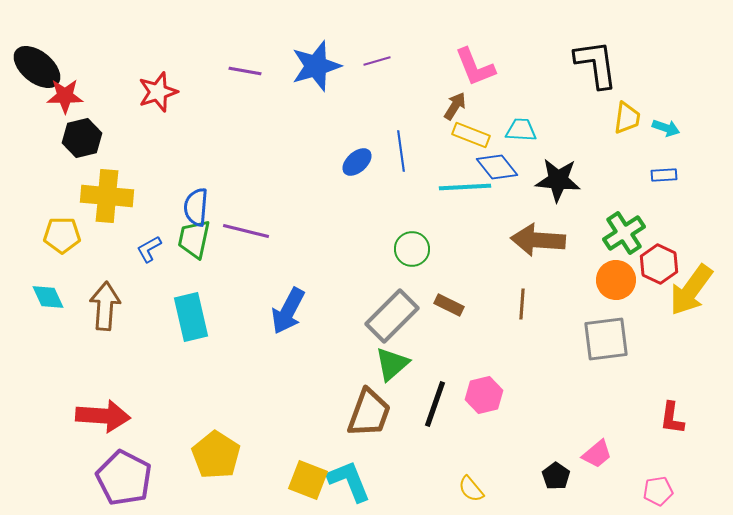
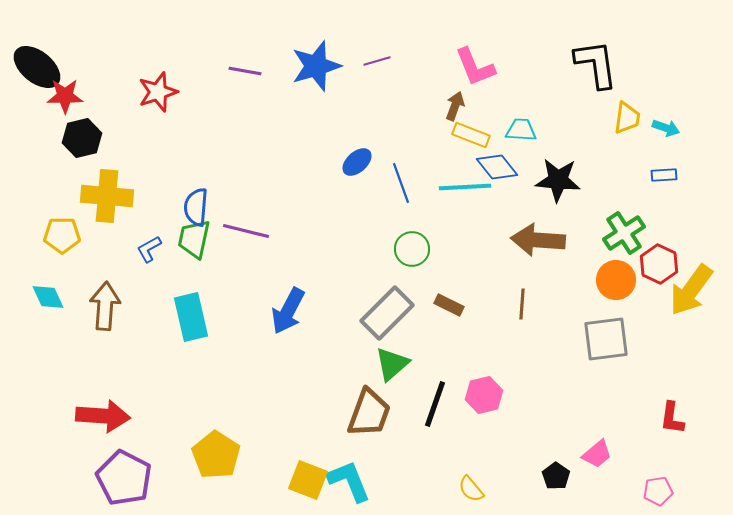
brown arrow at (455, 106): rotated 12 degrees counterclockwise
blue line at (401, 151): moved 32 px down; rotated 12 degrees counterclockwise
gray rectangle at (392, 316): moved 5 px left, 3 px up
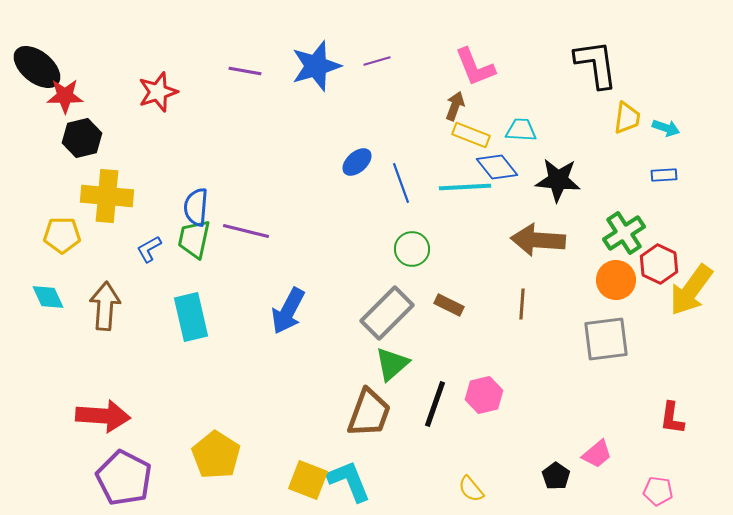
pink pentagon at (658, 491): rotated 16 degrees clockwise
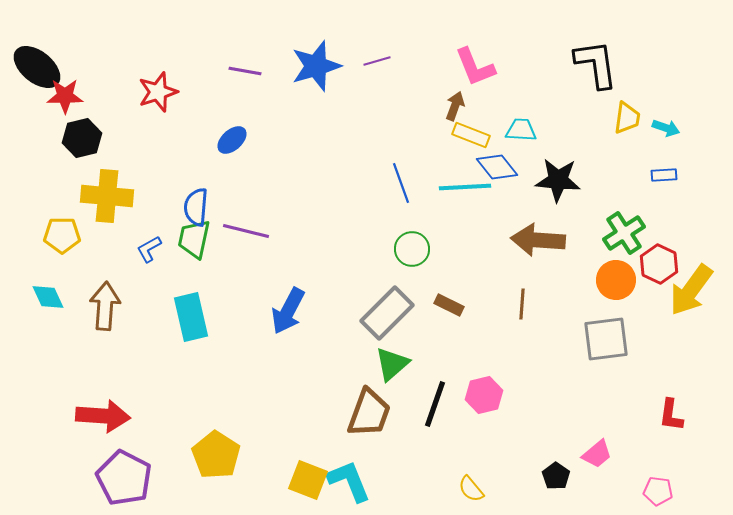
blue ellipse at (357, 162): moved 125 px left, 22 px up
red L-shape at (672, 418): moved 1 px left, 3 px up
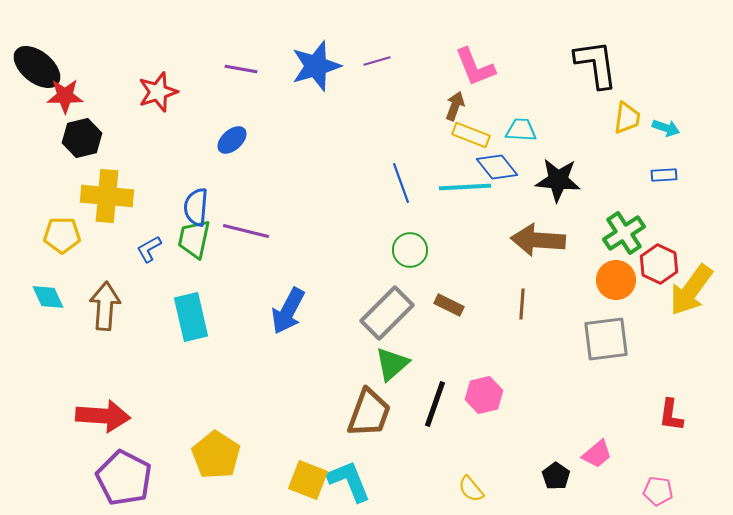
purple line at (245, 71): moved 4 px left, 2 px up
green circle at (412, 249): moved 2 px left, 1 px down
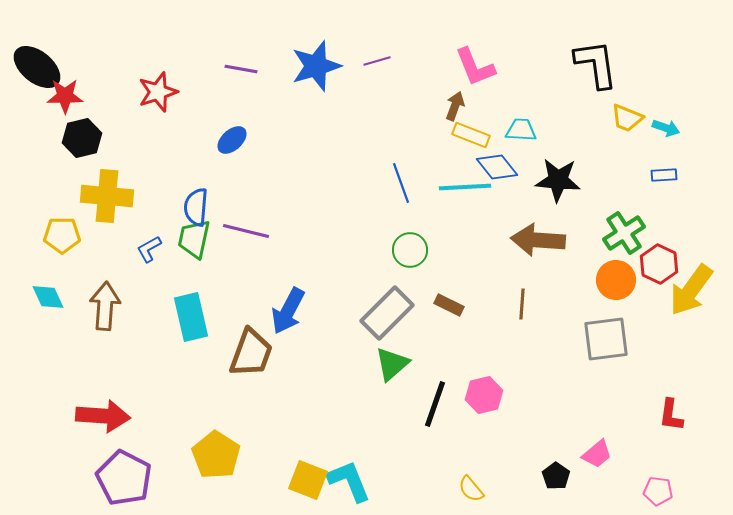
yellow trapezoid at (627, 118): rotated 104 degrees clockwise
brown trapezoid at (369, 413): moved 118 px left, 60 px up
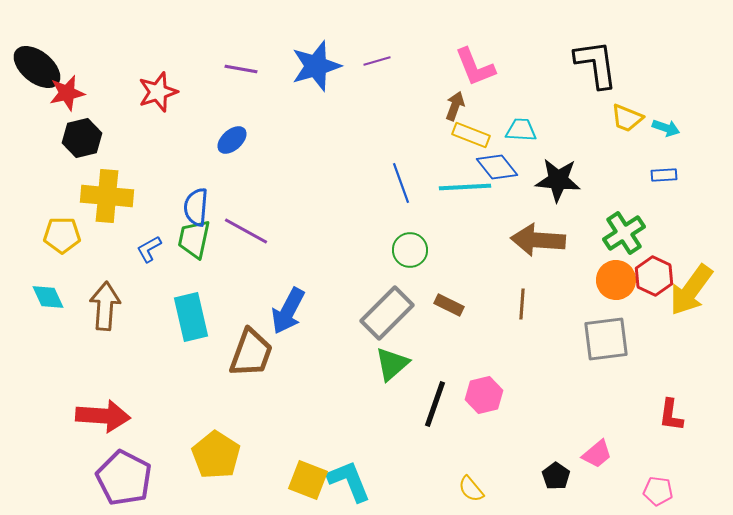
red star at (65, 96): moved 2 px right, 3 px up; rotated 12 degrees counterclockwise
purple line at (246, 231): rotated 15 degrees clockwise
red hexagon at (659, 264): moved 5 px left, 12 px down
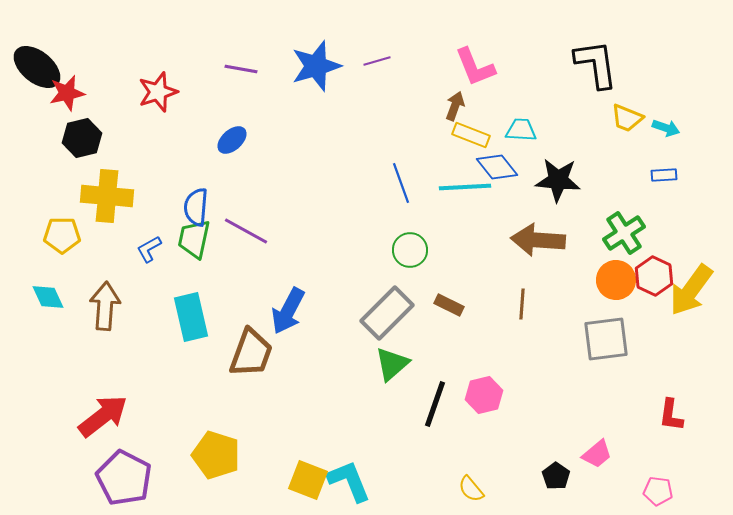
red arrow at (103, 416): rotated 42 degrees counterclockwise
yellow pentagon at (216, 455): rotated 15 degrees counterclockwise
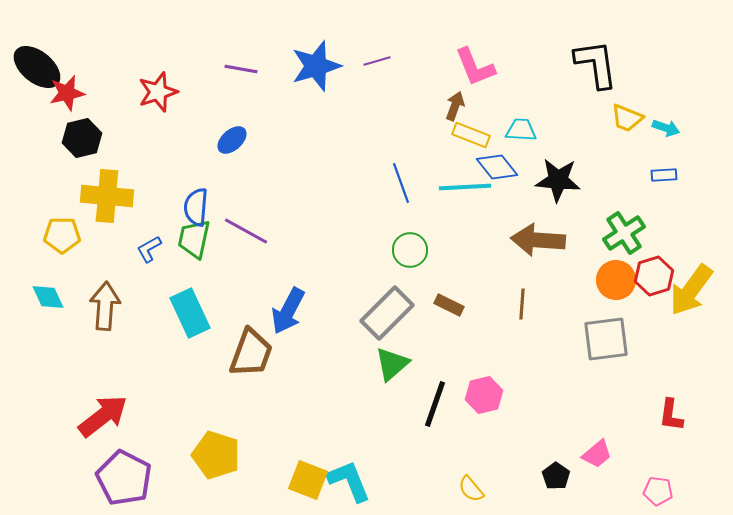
red hexagon at (654, 276): rotated 18 degrees clockwise
cyan rectangle at (191, 317): moved 1 px left, 4 px up; rotated 12 degrees counterclockwise
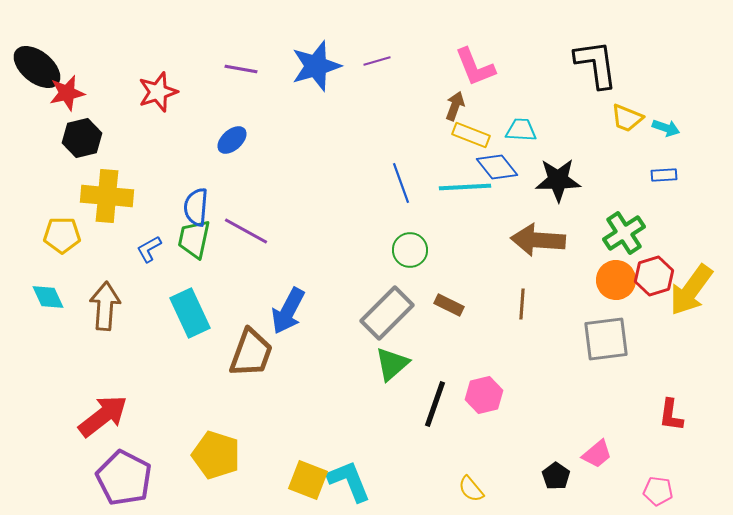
black star at (558, 180): rotated 6 degrees counterclockwise
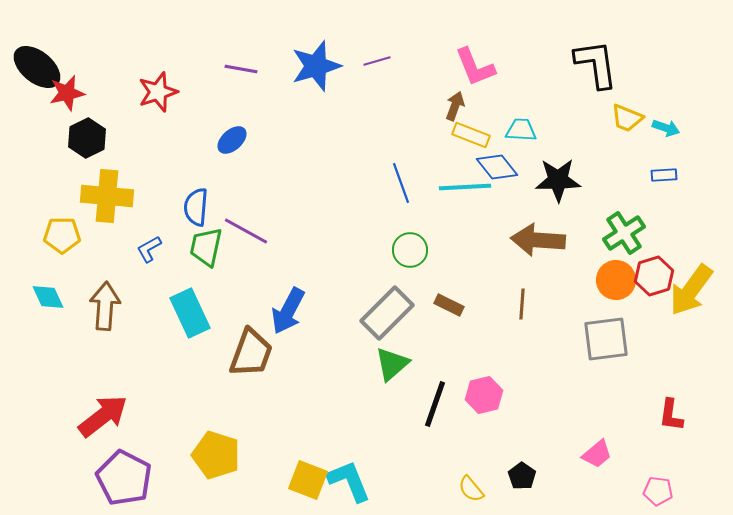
black hexagon at (82, 138): moved 5 px right; rotated 12 degrees counterclockwise
green trapezoid at (194, 239): moved 12 px right, 8 px down
black pentagon at (556, 476): moved 34 px left
